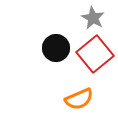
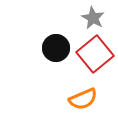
orange semicircle: moved 4 px right
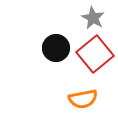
orange semicircle: rotated 12 degrees clockwise
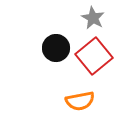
red square: moved 1 px left, 2 px down
orange semicircle: moved 3 px left, 2 px down
